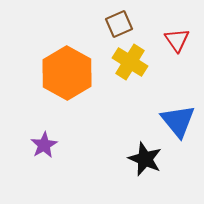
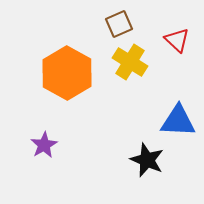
red triangle: rotated 12 degrees counterclockwise
blue triangle: rotated 48 degrees counterclockwise
black star: moved 2 px right, 1 px down
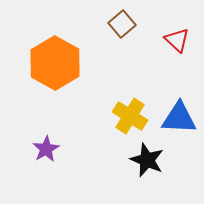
brown square: moved 3 px right; rotated 16 degrees counterclockwise
yellow cross: moved 54 px down
orange hexagon: moved 12 px left, 10 px up
blue triangle: moved 1 px right, 3 px up
purple star: moved 2 px right, 4 px down
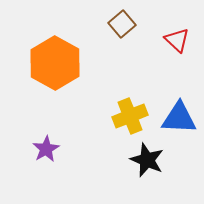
yellow cross: rotated 36 degrees clockwise
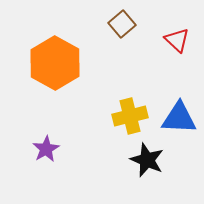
yellow cross: rotated 8 degrees clockwise
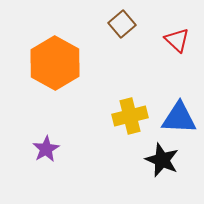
black star: moved 15 px right
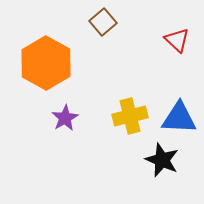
brown square: moved 19 px left, 2 px up
orange hexagon: moved 9 px left
purple star: moved 19 px right, 31 px up
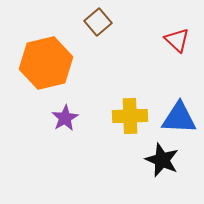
brown square: moved 5 px left
orange hexagon: rotated 18 degrees clockwise
yellow cross: rotated 12 degrees clockwise
